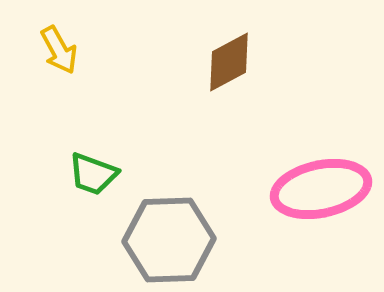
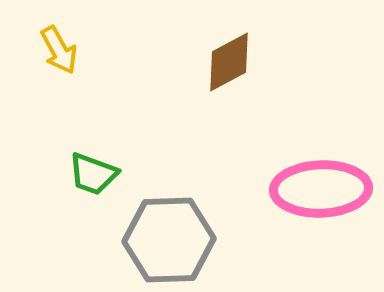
pink ellipse: rotated 10 degrees clockwise
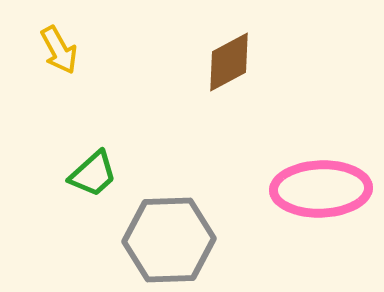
green trapezoid: rotated 62 degrees counterclockwise
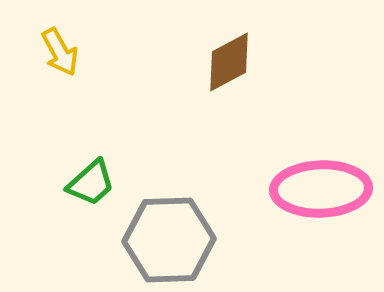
yellow arrow: moved 1 px right, 2 px down
green trapezoid: moved 2 px left, 9 px down
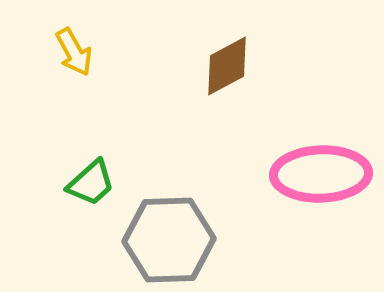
yellow arrow: moved 14 px right
brown diamond: moved 2 px left, 4 px down
pink ellipse: moved 15 px up
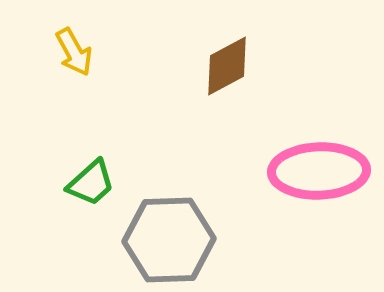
pink ellipse: moved 2 px left, 3 px up
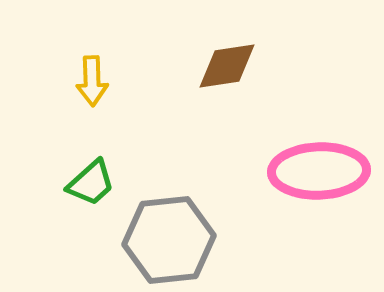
yellow arrow: moved 18 px right, 29 px down; rotated 27 degrees clockwise
brown diamond: rotated 20 degrees clockwise
gray hexagon: rotated 4 degrees counterclockwise
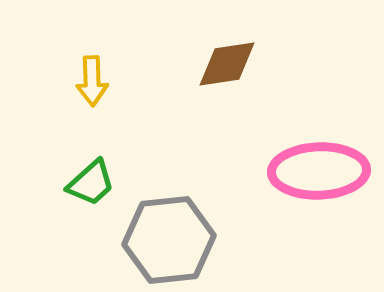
brown diamond: moved 2 px up
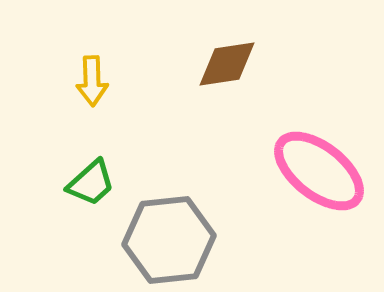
pink ellipse: rotated 40 degrees clockwise
